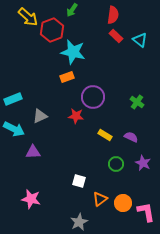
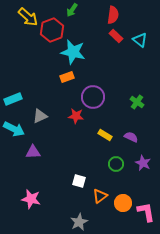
orange triangle: moved 3 px up
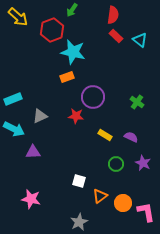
yellow arrow: moved 10 px left
